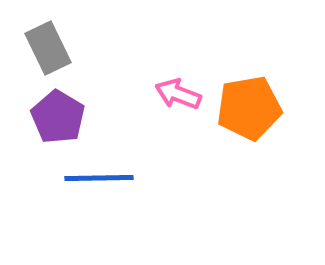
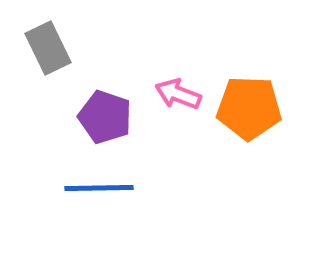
orange pentagon: rotated 12 degrees clockwise
purple pentagon: moved 47 px right; rotated 12 degrees counterclockwise
blue line: moved 10 px down
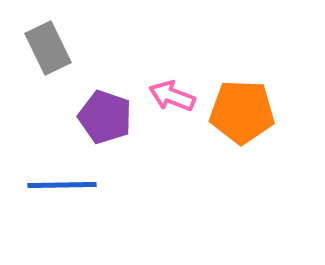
pink arrow: moved 6 px left, 2 px down
orange pentagon: moved 7 px left, 4 px down
blue line: moved 37 px left, 3 px up
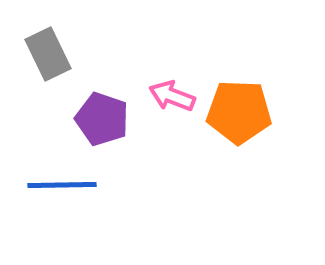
gray rectangle: moved 6 px down
orange pentagon: moved 3 px left
purple pentagon: moved 3 px left, 2 px down
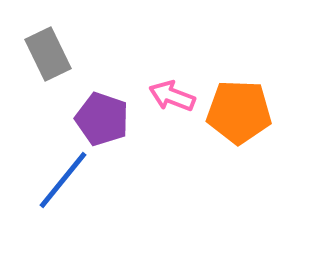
blue line: moved 1 px right, 5 px up; rotated 50 degrees counterclockwise
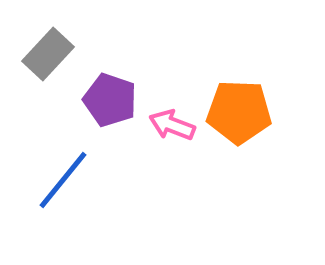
gray rectangle: rotated 69 degrees clockwise
pink arrow: moved 29 px down
purple pentagon: moved 8 px right, 19 px up
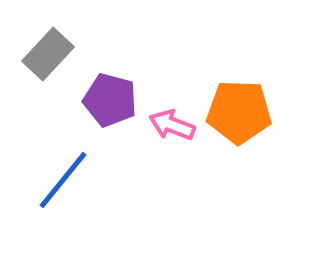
purple pentagon: rotated 4 degrees counterclockwise
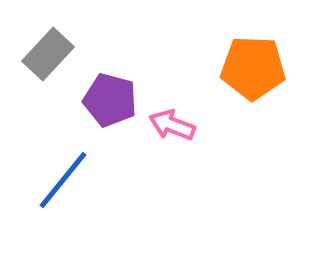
orange pentagon: moved 14 px right, 44 px up
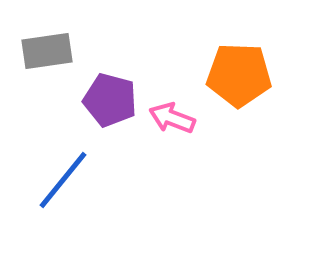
gray rectangle: moved 1 px left, 3 px up; rotated 39 degrees clockwise
orange pentagon: moved 14 px left, 7 px down
pink arrow: moved 7 px up
